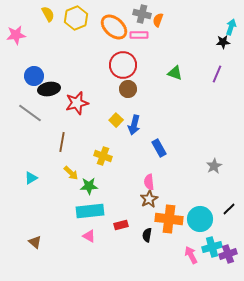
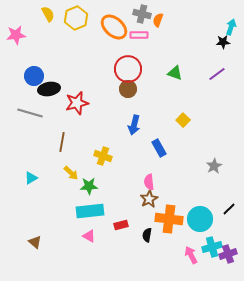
red circle: moved 5 px right, 4 px down
purple line: rotated 30 degrees clockwise
gray line: rotated 20 degrees counterclockwise
yellow square: moved 67 px right
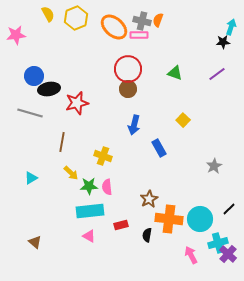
gray cross: moved 7 px down
pink semicircle: moved 42 px left, 5 px down
cyan cross: moved 6 px right, 4 px up
purple cross: rotated 30 degrees counterclockwise
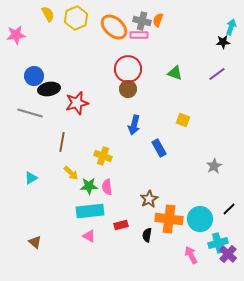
yellow square: rotated 24 degrees counterclockwise
